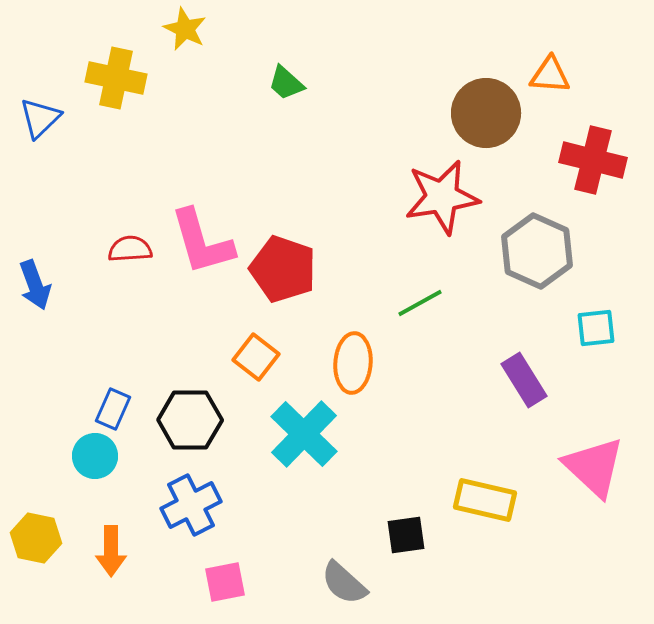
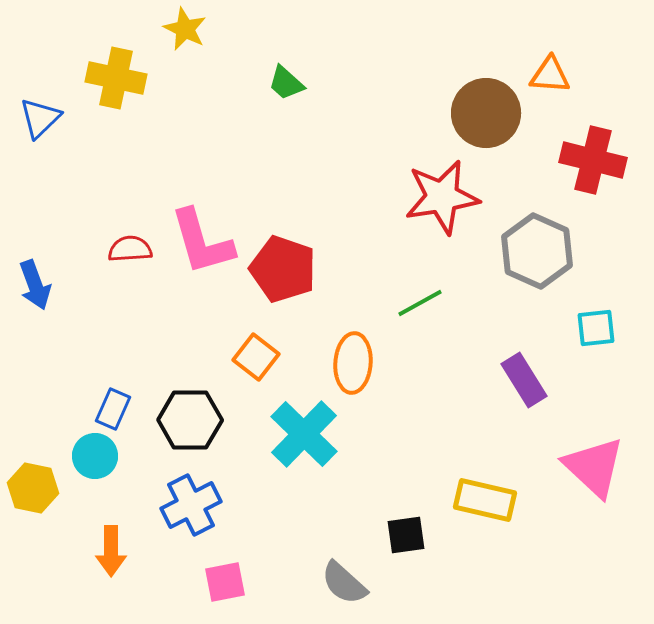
yellow hexagon: moved 3 px left, 50 px up
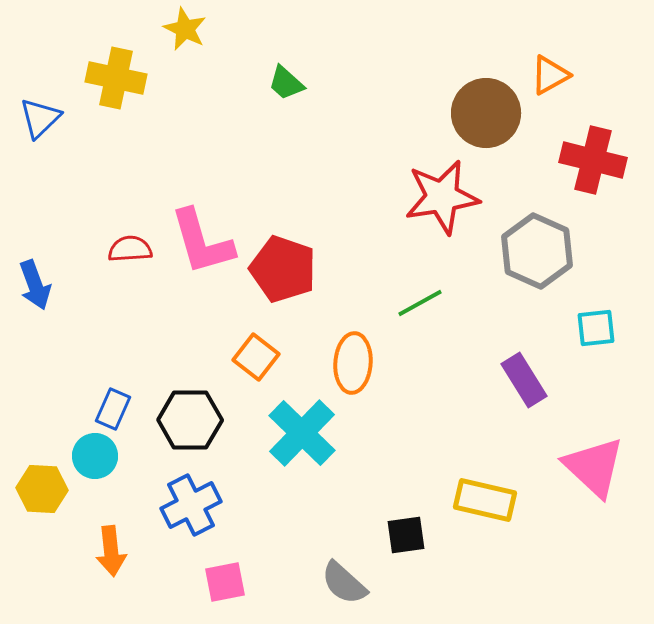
orange triangle: rotated 33 degrees counterclockwise
cyan cross: moved 2 px left, 1 px up
yellow hexagon: moved 9 px right, 1 px down; rotated 9 degrees counterclockwise
orange arrow: rotated 6 degrees counterclockwise
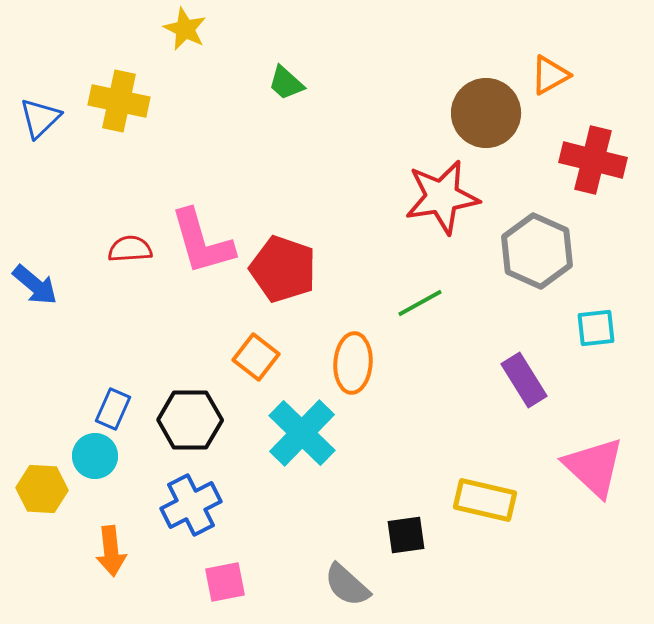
yellow cross: moved 3 px right, 23 px down
blue arrow: rotated 30 degrees counterclockwise
gray semicircle: moved 3 px right, 2 px down
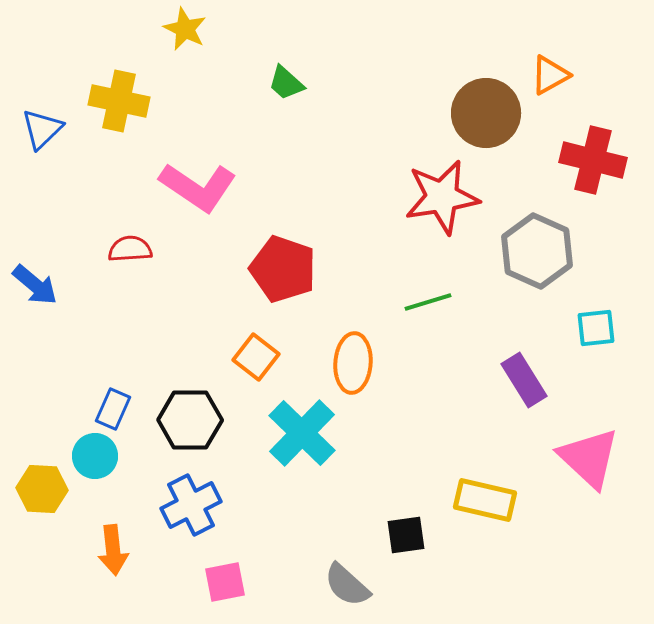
blue triangle: moved 2 px right, 11 px down
pink L-shape: moved 4 px left, 55 px up; rotated 40 degrees counterclockwise
green line: moved 8 px right, 1 px up; rotated 12 degrees clockwise
pink triangle: moved 5 px left, 9 px up
orange arrow: moved 2 px right, 1 px up
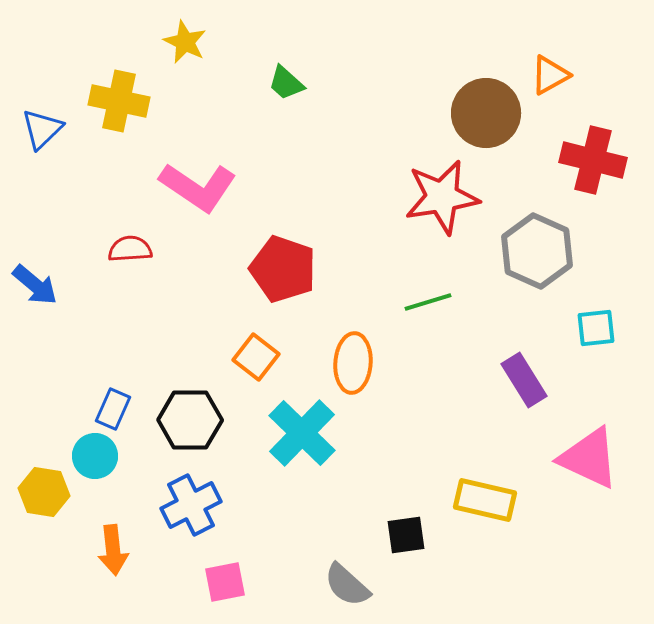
yellow star: moved 13 px down
pink triangle: rotated 18 degrees counterclockwise
yellow hexagon: moved 2 px right, 3 px down; rotated 6 degrees clockwise
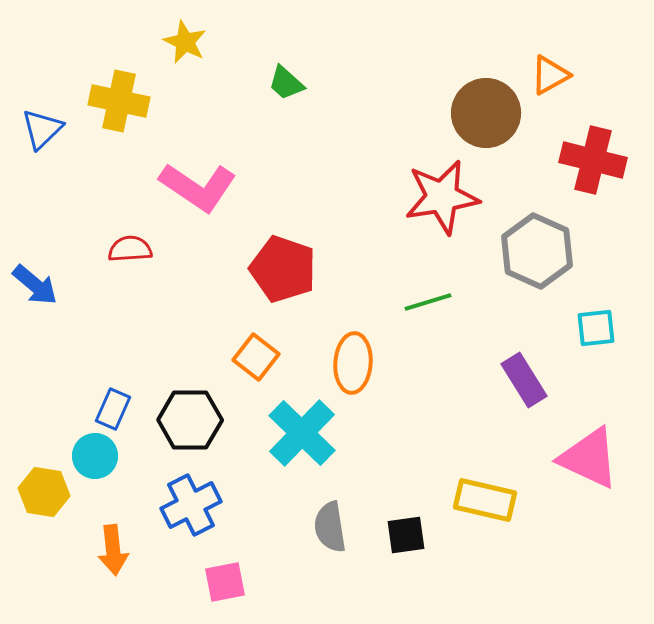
gray semicircle: moved 17 px left, 58 px up; rotated 39 degrees clockwise
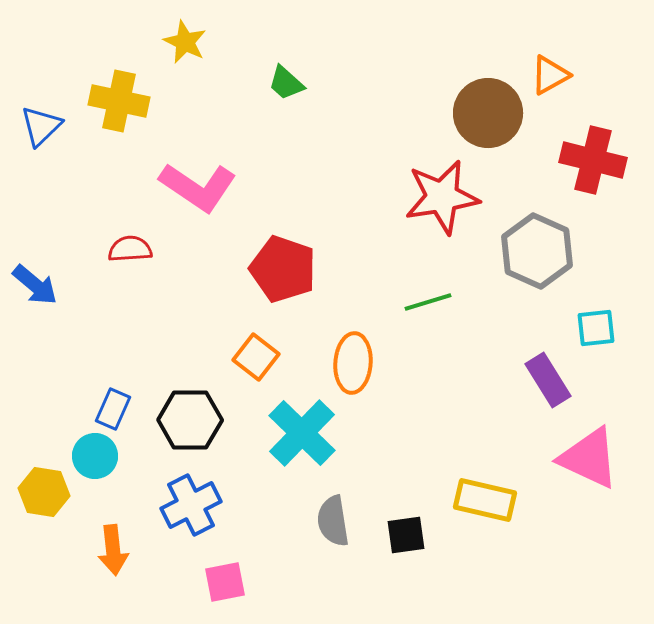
brown circle: moved 2 px right
blue triangle: moved 1 px left, 3 px up
purple rectangle: moved 24 px right
gray semicircle: moved 3 px right, 6 px up
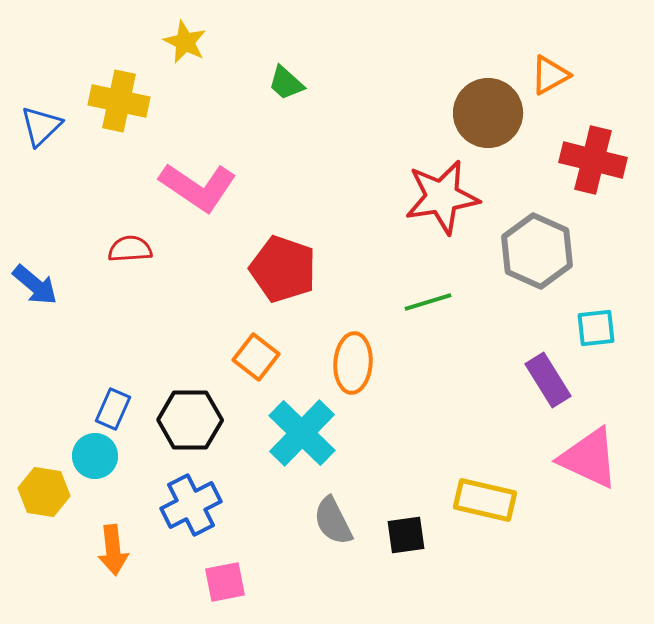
gray semicircle: rotated 18 degrees counterclockwise
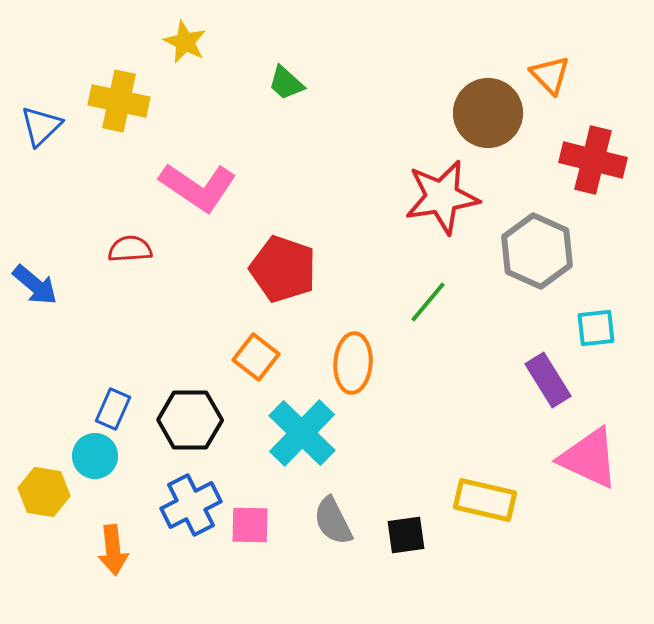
orange triangle: rotated 45 degrees counterclockwise
green line: rotated 33 degrees counterclockwise
pink square: moved 25 px right, 57 px up; rotated 12 degrees clockwise
